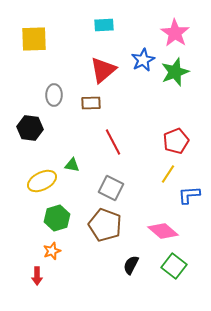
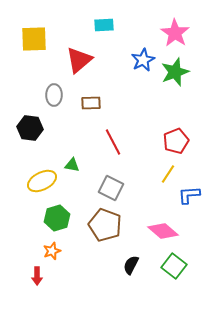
red triangle: moved 24 px left, 10 px up
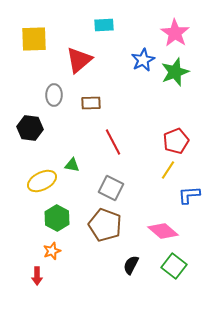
yellow line: moved 4 px up
green hexagon: rotated 15 degrees counterclockwise
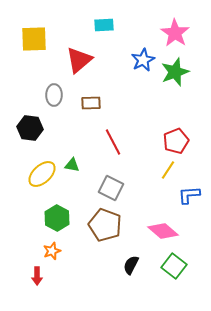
yellow ellipse: moved 7 px up; rotated 16 degrees counterclockwise
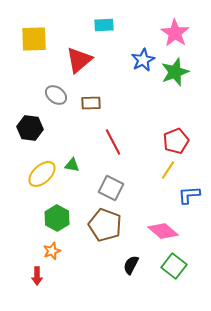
gray ellipse: moved 2 px right; rotated 55 degrees counterclockwise
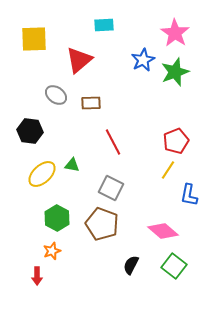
black hexagon: moved 3 px down
blue L-shape: rotated 75 degrees counterclockwise
brown pentagon: moved 3 px left, 1 px up
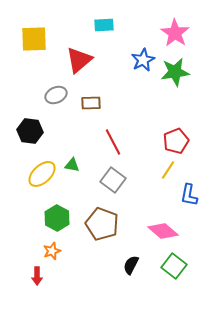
green star: rotated 12 degrees clockwise
gray ellipse: rotated 60 degrees counterclockwise
gray square: moved 2 px right, 8 px up; rotated 10 degrees clockwise
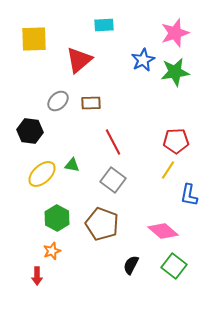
pink star: rotated 20 degrees clockwise
gray ellipse: moved 2 px right, 6 px down; rotated 20 degrees counterclockwise
red pentagon: rotated 20 degrees clockwise
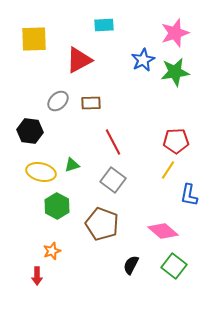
red triangle: rotated 12 degrees clockwise
green triangle: rotated 28 degrees counterclockwise
yellow ellipse: moved 1 px left, 2 px up; rotated 56 degrees clockwise
green hexagon: moved 12 px up
